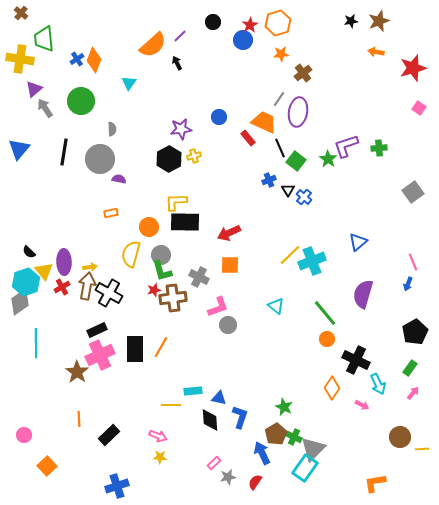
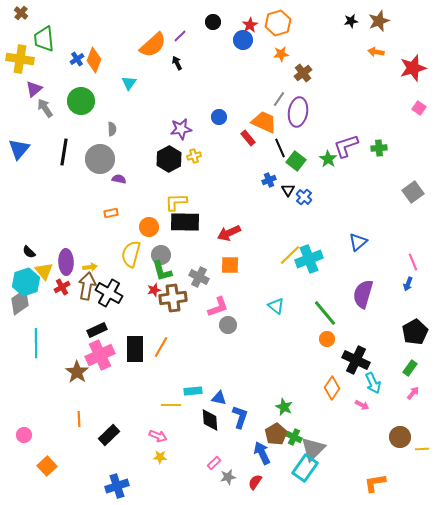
cyan cross at (312, 261): moved 3 px left, 2 px up
purple ellipse at (64, 262): moved 2 px right
cyan arrow at (378, 384): moved 5 px left, 1 px up
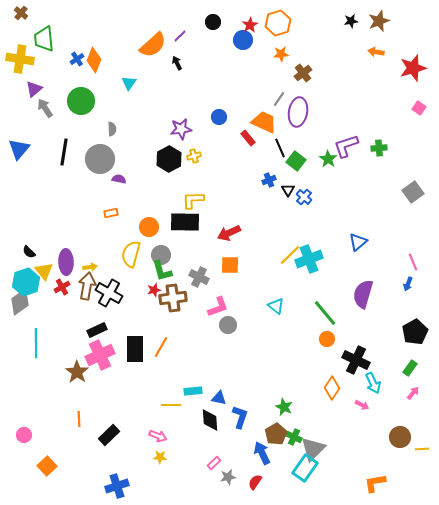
yellow L-shape at (176, 202): moved 17 px right, 2 px up
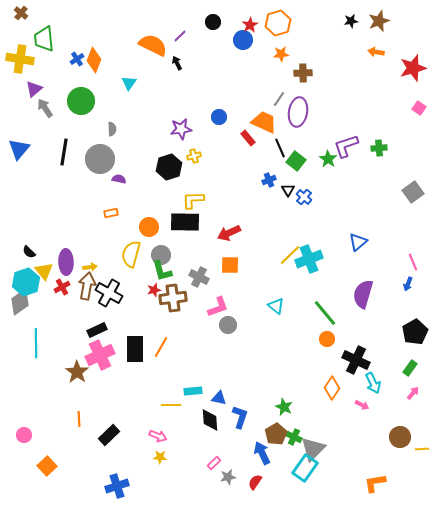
orange semicircle at (153, 45): rotated 112 degrees counterclockwise
brown cross at (303, 73): rotated 36 degrees clockwise
black hexagon at (169, 159): moved 8 px down; rotated 10 degrees clockwise
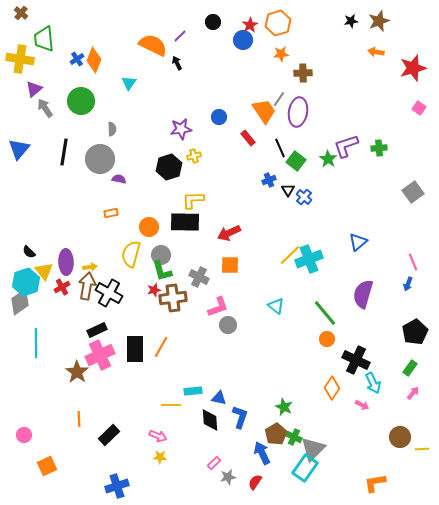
orange trapezoid at (264, 122): moved 11 px up; rotated 32 degrees clockwise
orange square at (47, 466): rotated 18 degrees clockwise
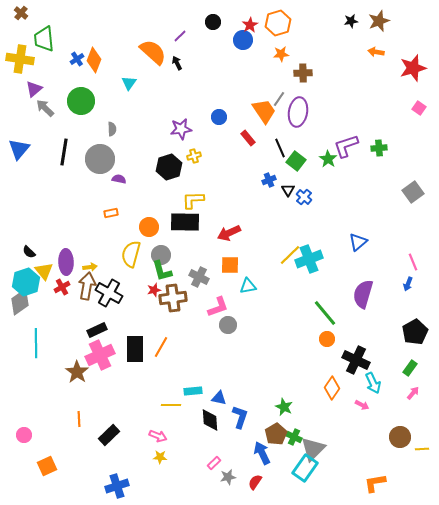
orange semicircle at (153, 45): moved 7 px down; rotated 16 degrees clockwise
gray arrow at (45, 108): rotated 12 degrees counterclockwise
cyan triangle at (276, 306): moved 28 px left, 20 px up; rotated 48 degrees counterclockwise
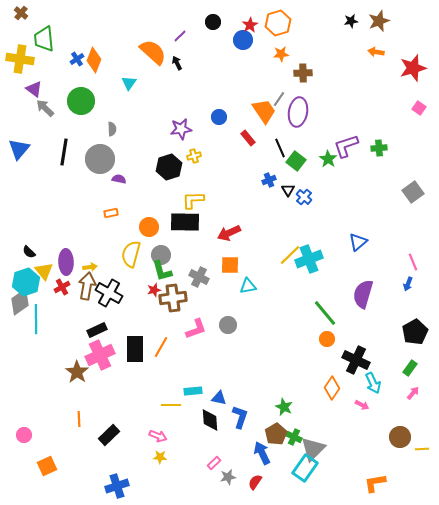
purple triangle at (34, 89): rotated 42 degrees counterclockwise
pink L-shape at (218, 307): moved 22 px left, 22 px down
cyan line at (36, 343): moved 24 px up
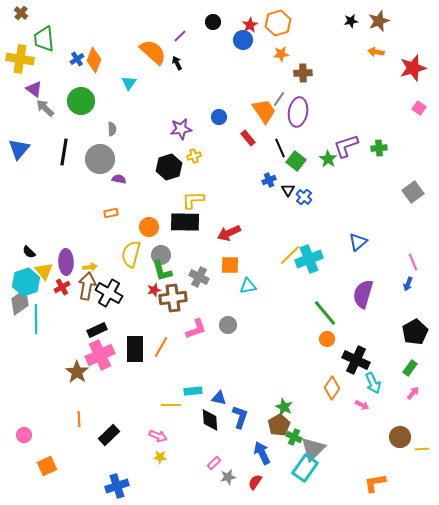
brown pentagon at (276, 434): moved 3 px right, 9 px up
